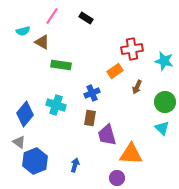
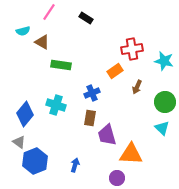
pink line: moved 3 px left, 4 px up
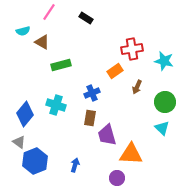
green rectangle: rotated 24 degrees counterclockwise
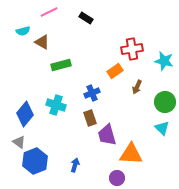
pink line: rotated 30 degrees clockwise
brown rectangle: rotated 28 degrees counterclockwise
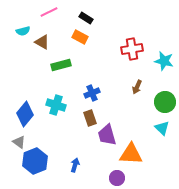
orange rectangle: moved 35 px left, 34 px up; rotated 63 degrees clockwise
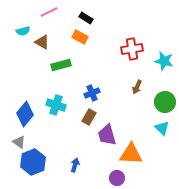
brown rectangle: moved 1 px left, 1 px up; rotated 49 degrees clockwise
blue hexagon: moved 2 px left, 1 px down
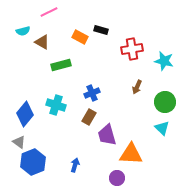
black rectangle: moved 15 px right, 12 px down; rotated 16 degrees counterclockwise
